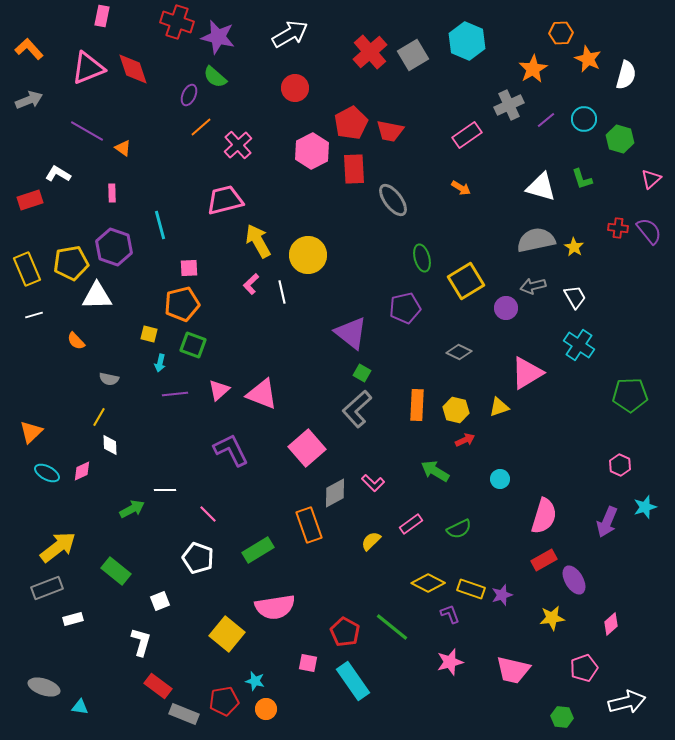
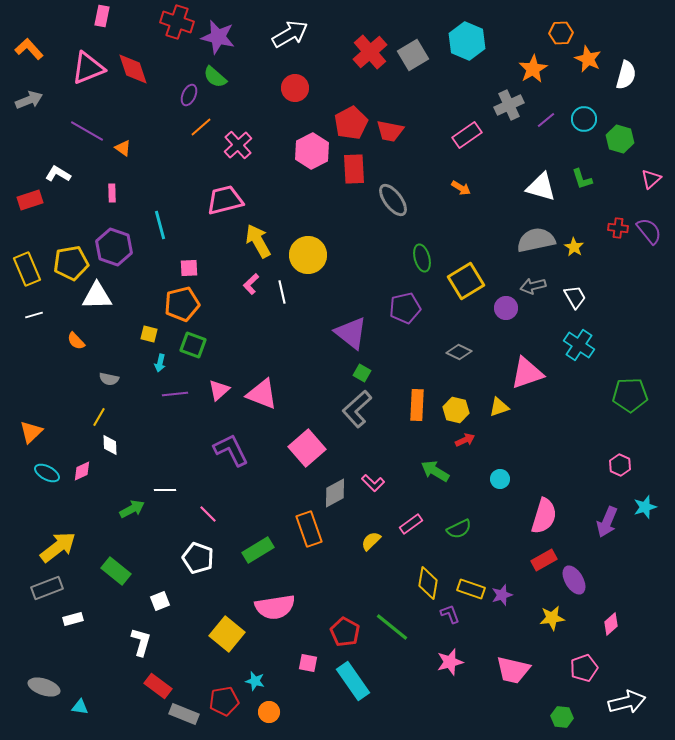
pink triangle at (527, 373): rotated 12 degrees clockwise
orange rectangle at (309, 525): moved 4 px down
yellow diamond at (428, 583): rotated 72 degrees clockwise
orange circle at (266, 709): moved 3 px right, 3 px down
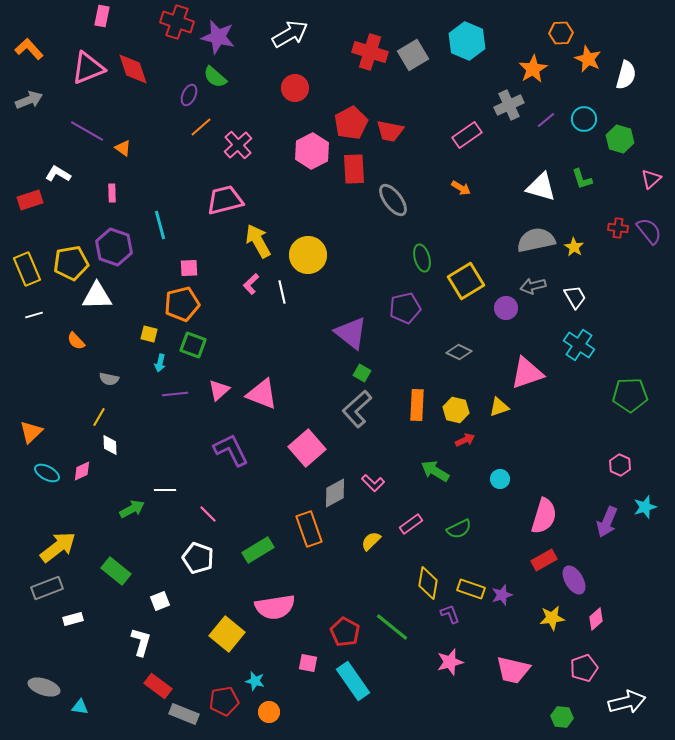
red cross at (370, 52): rotated 32 degrees counterclockwise
pink diamond at (611, 624): moved 15 px left, 5 px up
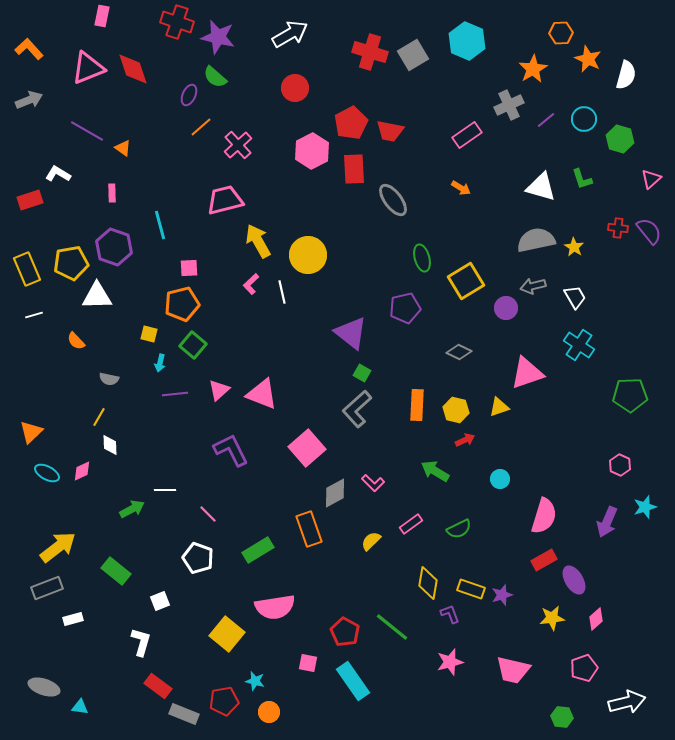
green square at (193, 345): rotated 20 degrees clockwise
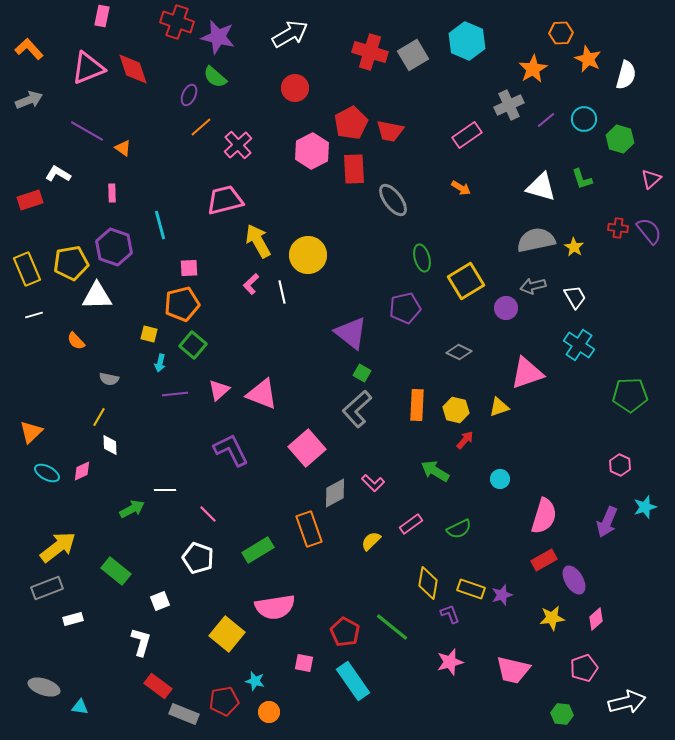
red arrow at (465, 440): rotated 24 degrees counterclockwise
pink square at (308, 663): moved 4 px left
green hexagon at (562, 717): moved 3 px up
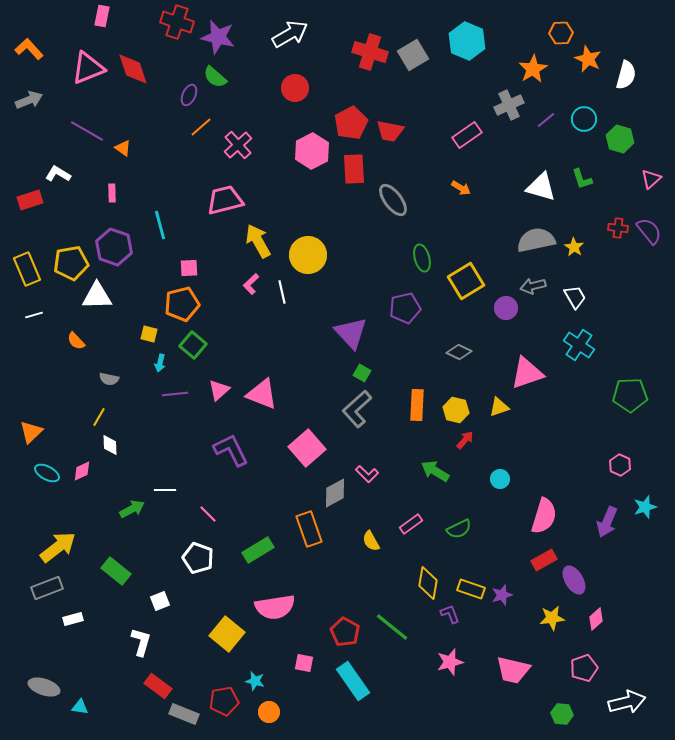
purple triangle at (351, 333): rotated 9 degrees clockwise
pink L-shape at (373, 483): moved 6 px left, 9 px up
yellow semicircle at (371, 541): rotated 75 degrees counterclockwise
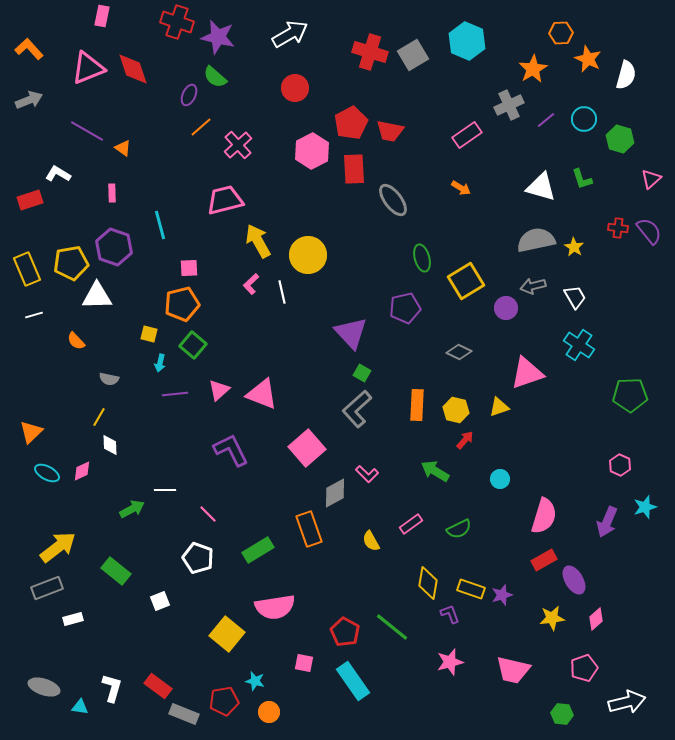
white L-shape at (141, 642): moved 29 px left, 46 px down
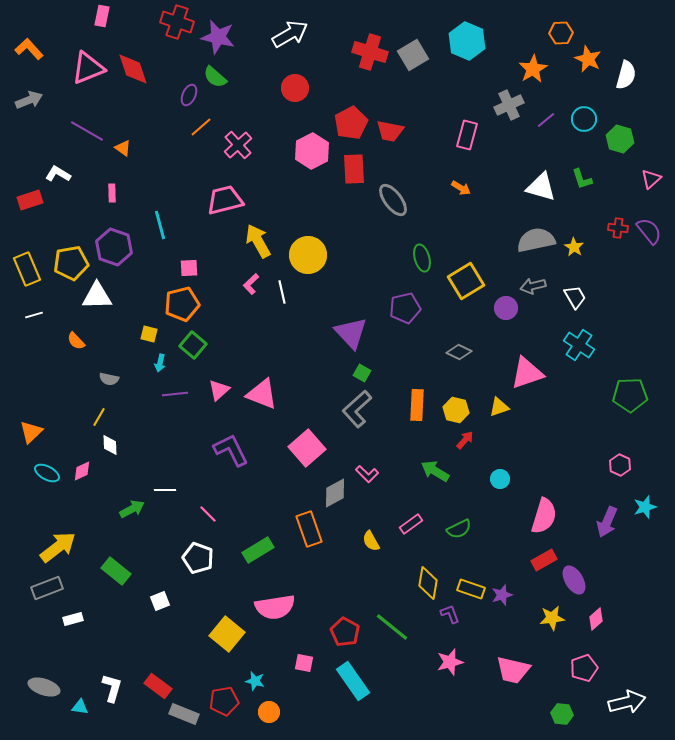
pink rectangle at (467, 135): rotated 40 degrees counterclockwise
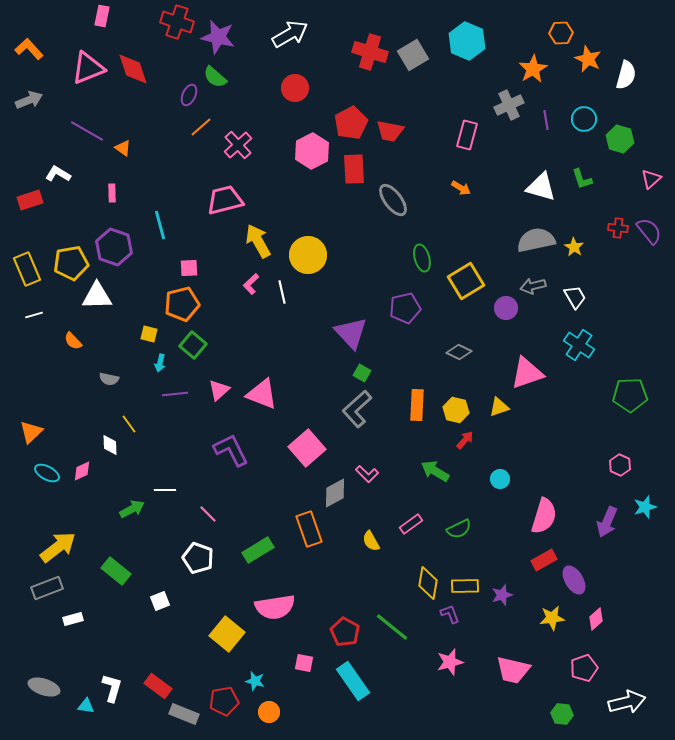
purple line at (546, 120): rotated 60 degrees counterclockwise
orange semicircle at (76, 341): moved 3 px left
yellow line at (99, 417): moved 30 px right, 7 px down; rotated 66 degrees counterclockwise
yellow rectangle at (471, 589): moved 6 px left, 3 px up; rotated 20 degrees counterclockwise
cyan triangle at (80, 707): moved 6 px right, 1 px up
